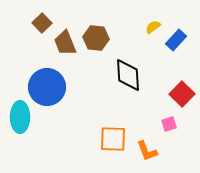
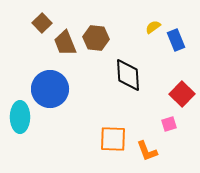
blue rectangle: rotated 65 degrees counterclockwise
blue circle: moved 3 px right, 2 px down
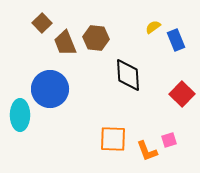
cyan ellipse: moved 2 px up
pink square: moved 16 px down
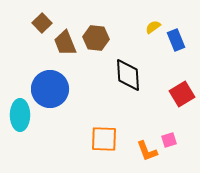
red square: rotated 15 degrees clockwise
orange square: moved 9 px left
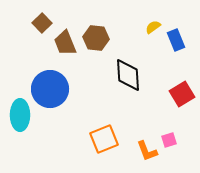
orange square: rotated 24 degrees counterclockwise
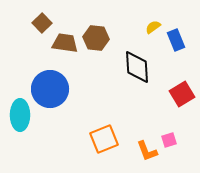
brown trapezoid: rotated 120 degrees clockwise
black diamond: moved 9 px right, 8 px up
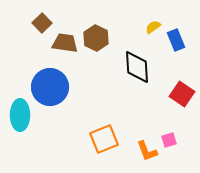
brown hexagon: rotated 20 degrees clockwise
blue circle: moved 2 px up
red square: rotated 25 degrees counterclockwise
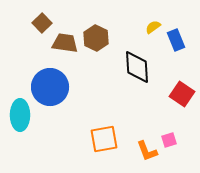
orange square: rotated 12 degrees clockwise
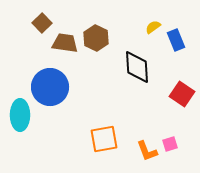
pink square: moved 1 px right, 4 px down
